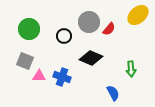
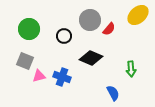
gray circle: moved 1 px right, 2 px up
pink triangle: rotated 16 degrees counterclockwise
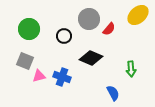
gray circle: moved 1 px left, 1 px up
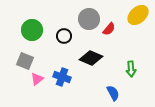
green circle: moved 3 px right, 1 px down
pink triangle: moved 2 px left, 3 px down; rotated 24 degrees counterclockwise
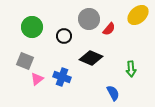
green circle: moved 3 px up
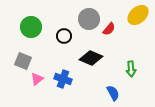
green circle: moved 1 px left
gray square: moved 2 px left
blue cross: moved 1 px right, 2 px down
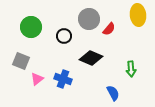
yellow ellipse: rotated 55 degrees counterclockwise
gray square: moved 2 px left
